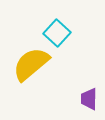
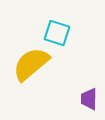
cyan square: rotated 24 degrees counterclockwise
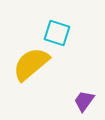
purple trapezoid: moved 5 px left, 2 px down; rotated 35 degrees clockwise
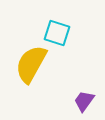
yellow semicircle: rotated 21 degrees counterclockwise
